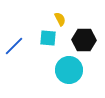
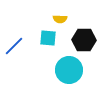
yellow semicircle: rotated 120 degrees clockwise
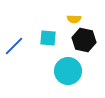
yellow semicircle: moved 14 px right
black hexagon: rotated 10 degrees clockwise
cyan circle: moved 1 px left, 1 px down
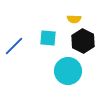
black hexagon: moved 1 px left, 1 px down; rotated 15 degrees clockwise
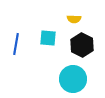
black hexagon: moved 1 px left, 4 px down
blue line: moved 2 px right, 2 px up; rotated 35 degrees counterclockwise
cyan circle: moved 5 px right, 8 px down
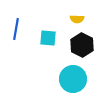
yellow semicircle: moved 3 px right
blue line: moved 15 px up
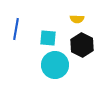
cyan circle: moved 18 px left, 14 px up
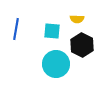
cyan square: moved 4 px right, 7 px up
cyan circle: moved 1 px right, 1 px up
